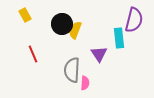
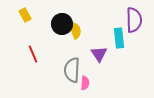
purple semicircle: rotated 15 degrees counterclockwise
yellow semicircle: rotated 138 degrees clockwise
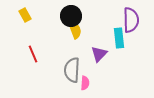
purple semicircle: moved 3 px left
black circle: moved 9 px right, 8 px up
purple triangle: rotated 18 degrees clockwise
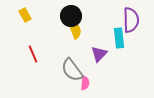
gray semicircle: rotated 40 degrees counterclockwise
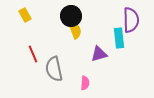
purple triangle: rotated 30 degrees clockwise
gray semicircle: moved 18 px left, 1 px up; rotated 25 degrees clockwise
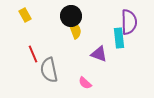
purple semicircle: moved 2 px left, 2 px down
purple triangle: rotated 36 degrees clockwise
gray semicircle: moved 5 px left, 1 px down
pink semicircle: rotated 128 degrees clockwise
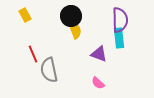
purple semicircle: moved 9 px left, 2 px up
pink semicircle: moved 13 px right
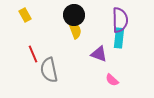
black circle: moved 3 px right, 1 px up
cyan rectangle: rotated 12 degrees clockwise
pink semicircle: moved 14 px right, 3 px up
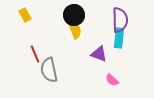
red line: moved 2 px right
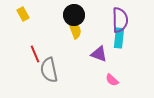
yellow rectangle: moved 2 px left, 1 px up
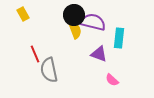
purple semicircle: moved 27 px left, 2 px down; rotated 75 degrees counterclockwise
